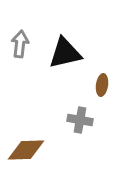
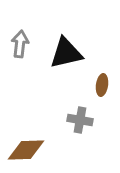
black triangle: moved 1 px right
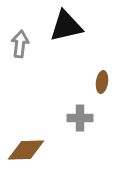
black triangle: moved 27 px up
brown ellipse: moved 3 px up
gray cross: moved 2 px up; rotated 10 degrees counterclockwise
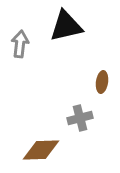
gray cross: rotated 15 degrees counterclockwise
brown diamond: moved 15 px right
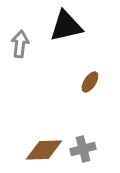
brown ellipse: moved 12 px left; rotated 25 degrees clockwise
gray cross: moved 3 px right, 31 px down
brown diamond: moved 3 px right
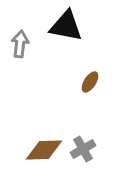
black triangle: rotated 24 degrees clockwise
gray cross: rotated 15 degrees counterclockwise
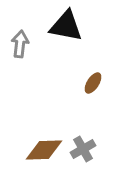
brown ellipse: moved 3 px right, 1 px down
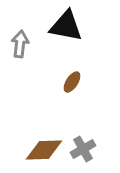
brown ellipse: moved 21 px left, 1 px up
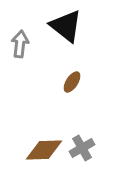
black triangle: rotated 27 degrees clockwise
gray cross: moved 1 px left, 1 px up
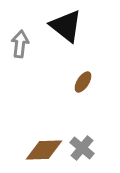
brown ellipse: moved 11 px right
gray cross: rotated 20 degrees counterclockwise
